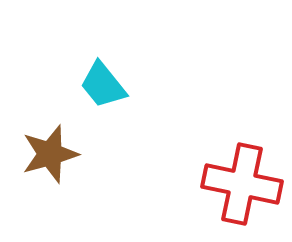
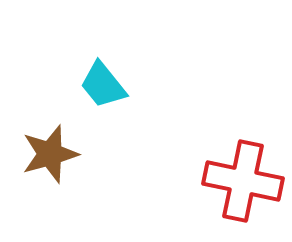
red cross: moved 1 px right, 3 px up
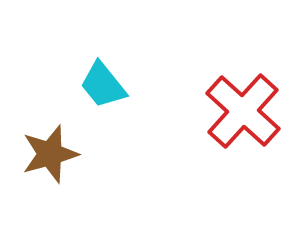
red cross: moved 70 px up; rotated 30 degrees clockwise
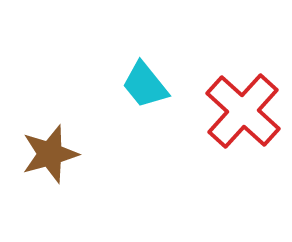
cyan trapezoid: moved 42 px right
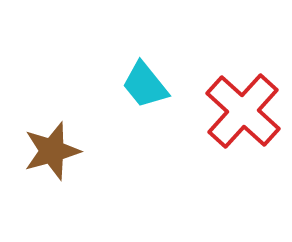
brown star: moved 2 px right, 3 px up
